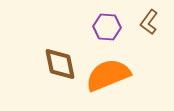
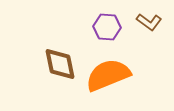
brown L-shape: rotated 90 degrees counterclockwise
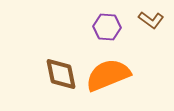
brown L-shape: moved 2 px right, 2 px up
brown diamond: moved 1 px right, 10 px down
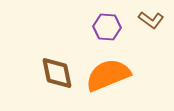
brown diamond: moved 4 px left, 1 px up
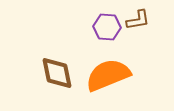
brown L-shape: moved 13 px left; rotated 45 degrees counterclockwise
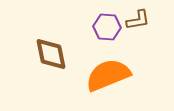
brown diamond: moved 6 px left, 19 px up
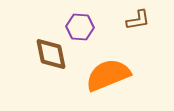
purple hexagon: moved 27 px left
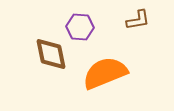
orange semicircle: moved 3 px left, 2 px up
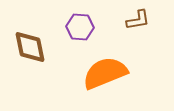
brown diamond: moved 21 px left, 7 px up
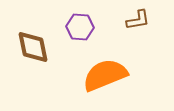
brown diamond: moved 3 px right
orange semicircle: moved 2 px down
